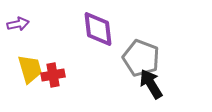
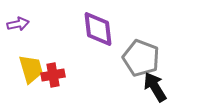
yellow trapezoid: moved 1 px right
black arrow: moved 4 px right, 3 px down
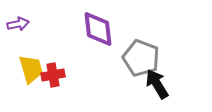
black arrow: moved 2 px right, 3 px up
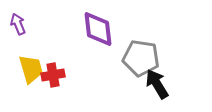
purple arrow: rotated 100 degrees counterclockwise
gray pentagon: rotated 12 degrees counterclockwise
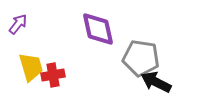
purple arrow: rotated 60 degrees clockwise
purple diamond: rotated 6 degrees counterclockwise
yellow trapezoid: moved 2 px up
black arrow: moved 1 px left, 2 px up; rotated 32 degrees counterclockwise
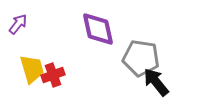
yellow trapezoid: moved 1 px right, 2 px down
red cross: rotated 10 degrees counterclockwise
black arrow: rotated 24 degrees clockwise
